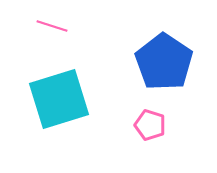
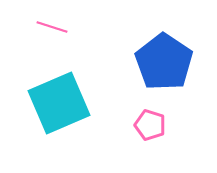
pink line: moved 1 px down
cyan square: moved 4 px down; rotated 6 degrees counterclockwise
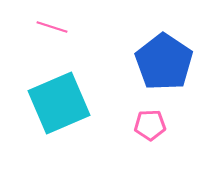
pink pentagon: rotated 20 degrees counterclockwise
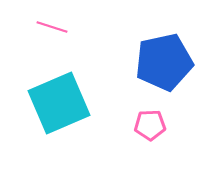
blue pentagon: rotated 26 degrees clockwise
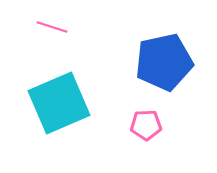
pink pentagon: moved 4 px left
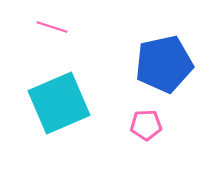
blue pentagon: moved 2 px down
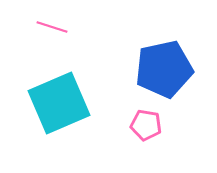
blue pentagon: moved 5 px down
pink pentagon: rotated 12 degrees clockwise
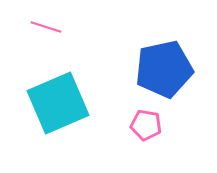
pink line: moved 6 px left
cyan square: moved 1 px left
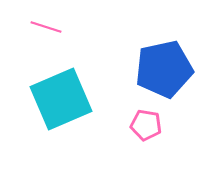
cyan square: moved 3 px right, 4 px up
